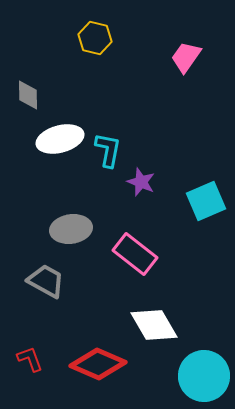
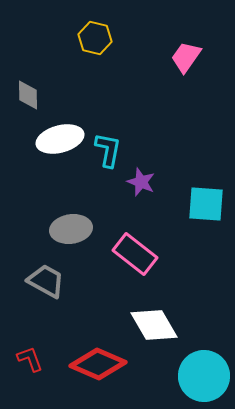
cyan square: moved 3 px down; rotated 27 degrees clockwise
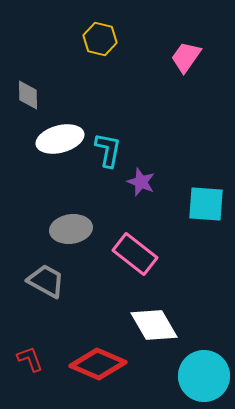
yellow hexagon: moved 5 px right, 1 px down
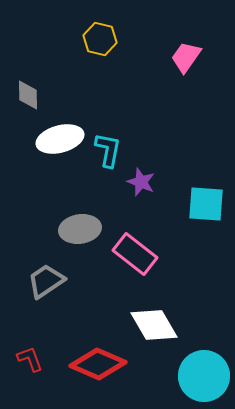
gray ellipse: moved 9 px right
gray trapezoid: rotated 63 degrees counterclockwise
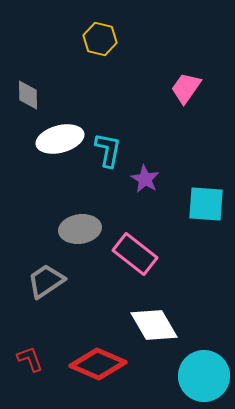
pink trapezoid: moved 31 px down
purple star: moved 4 px right, 3 px up; rotated 8 degrees clockwise
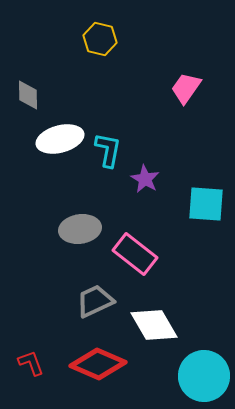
gray trapezoid: moved 49 px right, 20 px down; rotated 9 degrees clockwise
red L-shape: moved 1 px right, 4 px down
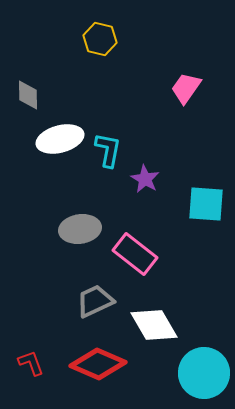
cyan circle: moved 3 px up
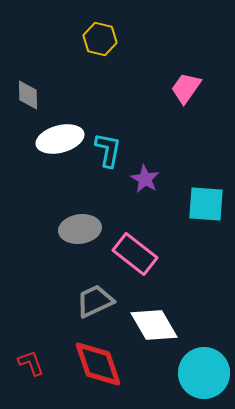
red diamond: rotated 48 degrees clockwise
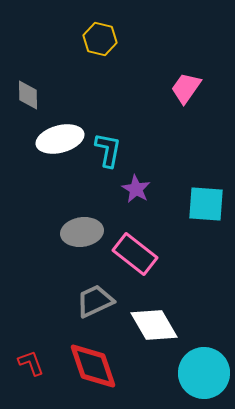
purple star: moved 9 px left, 10 px down
gray ellipse: moved 2 px right, 3 px down
red diamond: moved 5 px left, 2 px down
